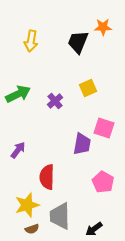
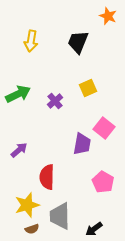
orange star: moved 5 px right, 11 px up; rotated 24 degrees clockwise
pink square: rotated 20 degrees clockwise
purple arrow: moved 1 px right; rotated 12 degrees clockwise
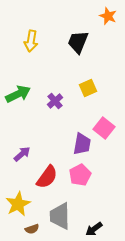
purple arrow: moved 3 px right, 4 px down
red semicircle: rotated 145 degrees counterclockwise
pink pentagon: moved 23 px left, 7 px up; rotated 15 degrees clockwise
yellow star: moved 9 px left, 1 px up; rotated 10 degrees counterclockwise
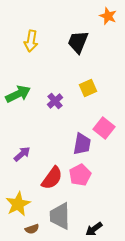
red semicircle: moved 5 px right, 1 px down
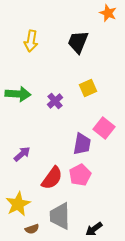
orange star: moved 3 px up
green arrow: rotated 30 degrees clockwise
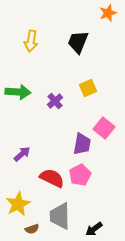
orange star: rotated 30 degrees clockwise
green arrow: moved 2 px up
red semicircle: rotated 100 degrees counterclockwise
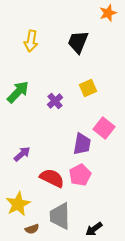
green arrow: rotated 50 degrees counterclockwise
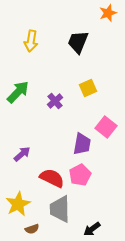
pink square: moved 2 px right, 1 px up
gray trapezoid: moved 7 px up
black arrow: moved 2 px left
